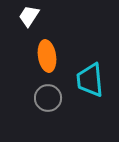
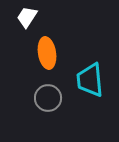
white trapezoid: moved 2 px left, 1 px down
orange ellipse: moved 3 px up
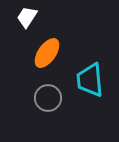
orange ellipse: rotated 44 degrees clockwise
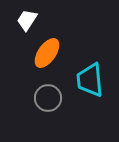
white trapezoid: moved 3 px down
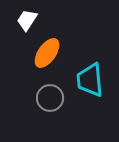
gray circle: moved 2 px right
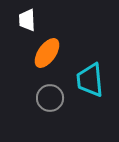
white trapezoid: rotated 35 degrees counterclockwise
